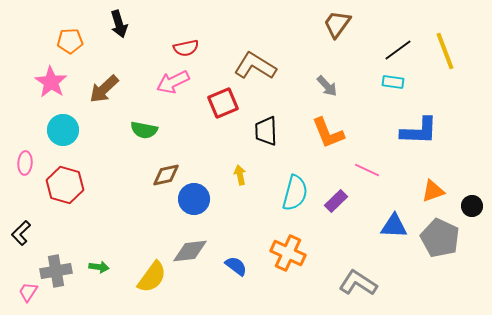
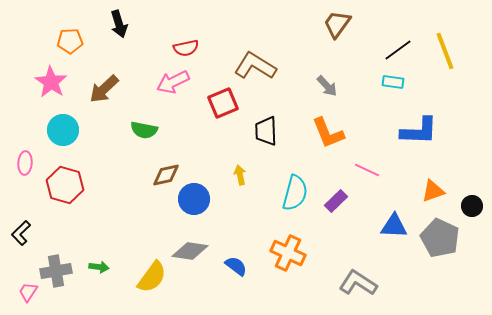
gray diamond: rotated 15 degrees clockwise
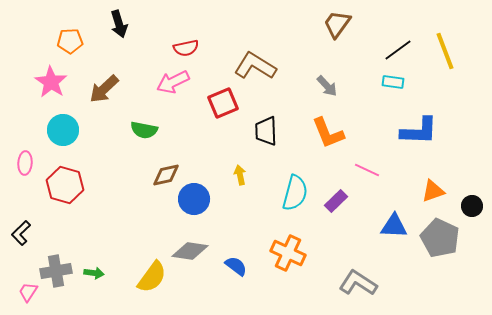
green arrow: moved 5 px left, 6 px down
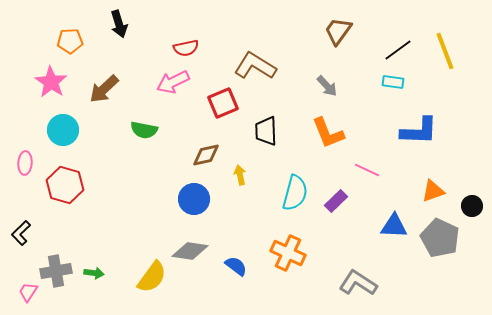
brown trapezoid: moved 1 px right, 7 px down
brown diamond: moved 40 px right, 20 px up
